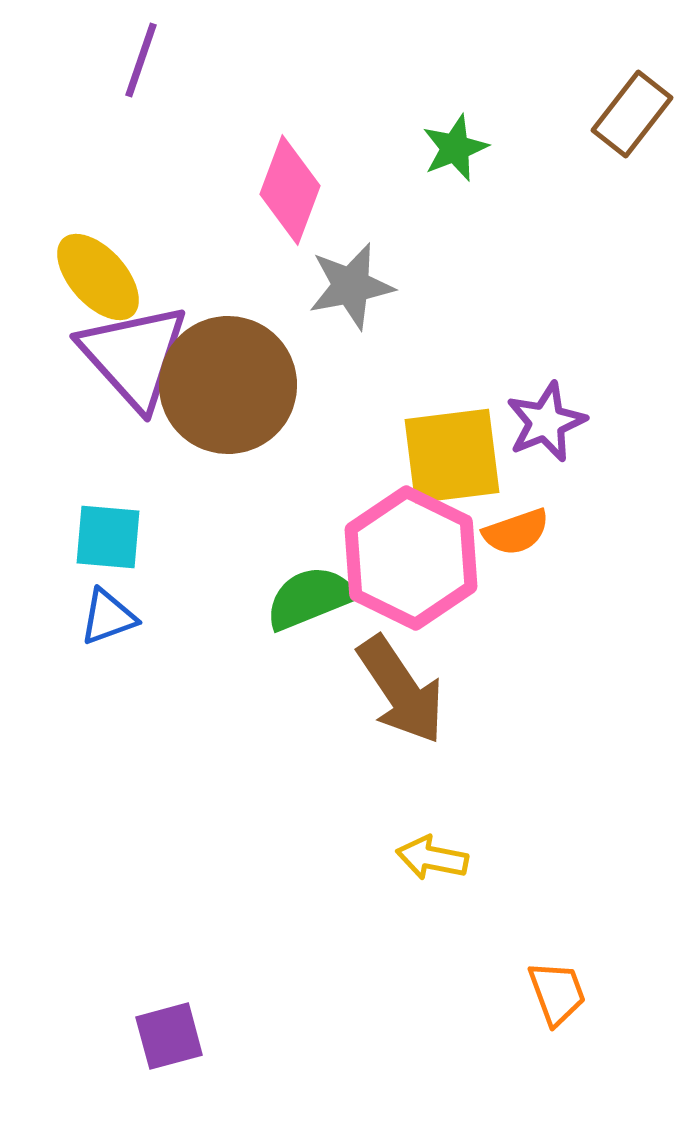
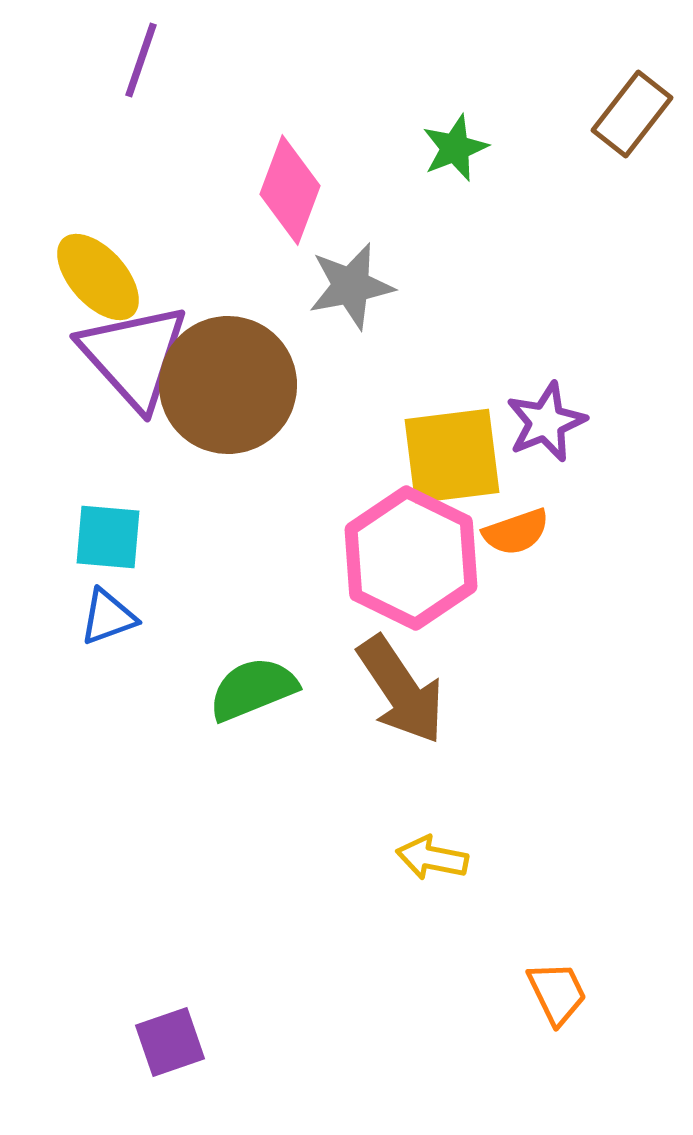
green semicircle: moved 57 px left, 91 px down
orange trapezoid: rotated 6 degrees counterclockwise
purple square: moved 1 px right, 6 px down; rotated 4 degrees counterclockwise
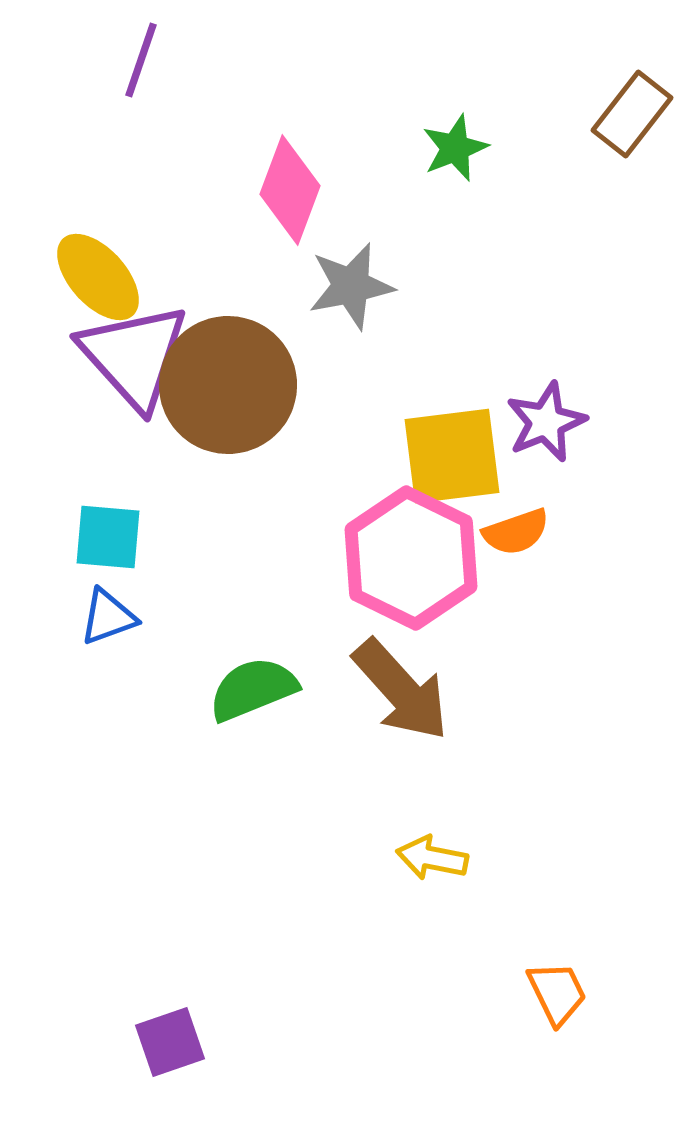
brown arrow: rotated 8 degrees counterclockwise
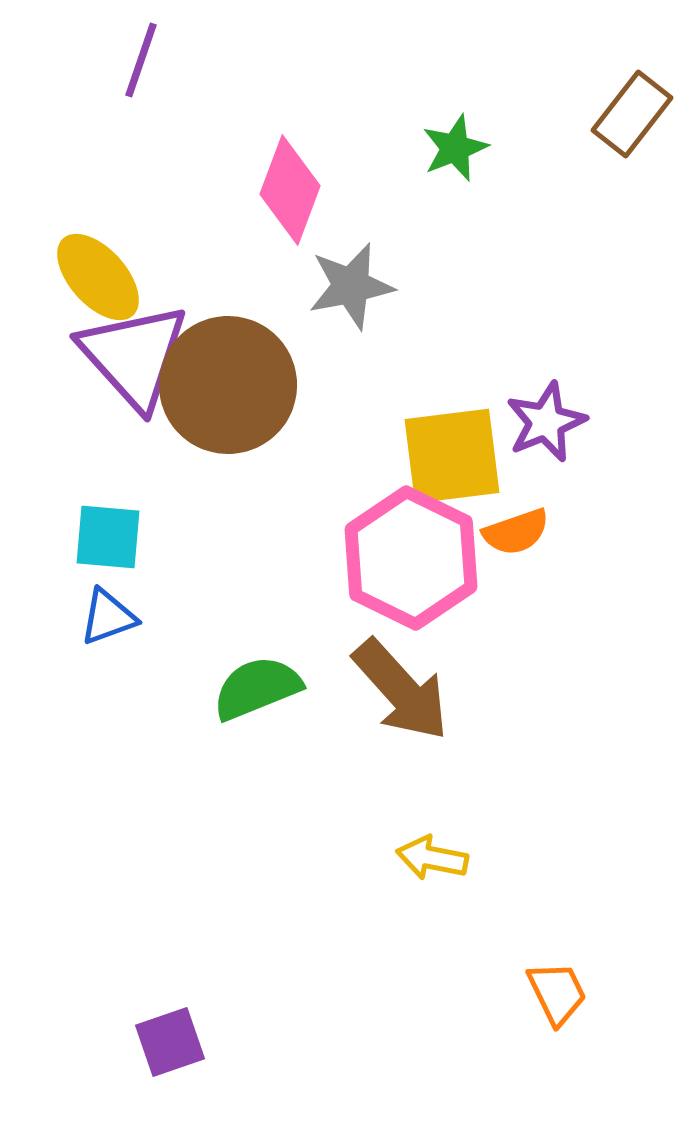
green semicircle: moved 4 px right, 1 px up
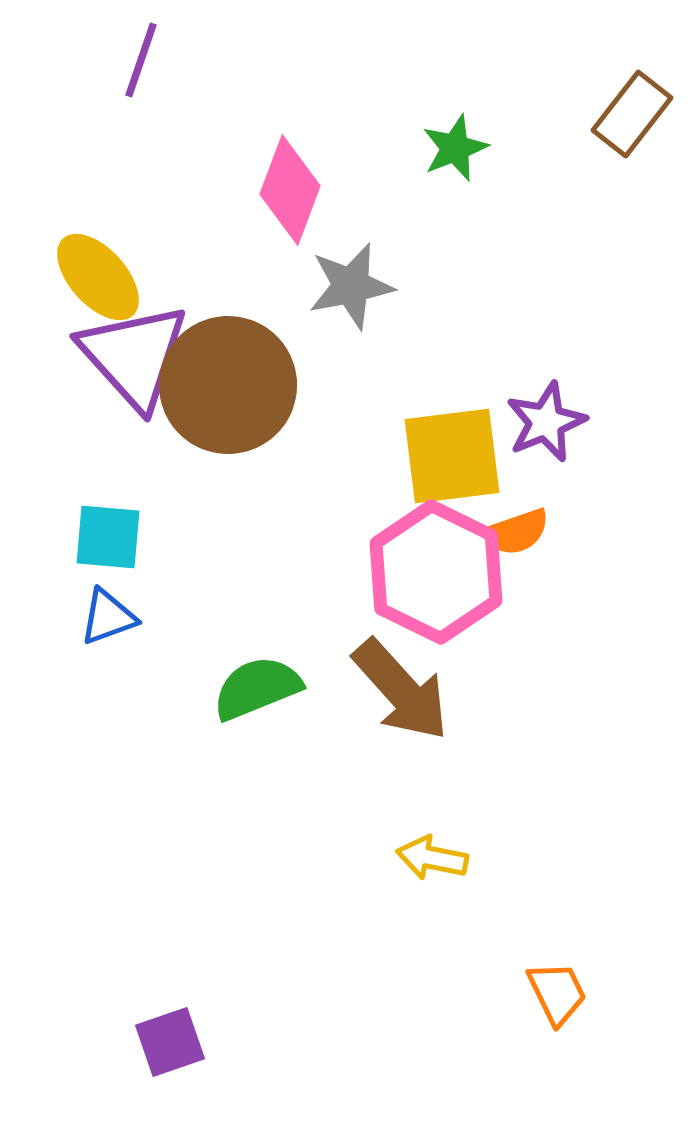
pink hexagon: moved 25 px right, 14 px down
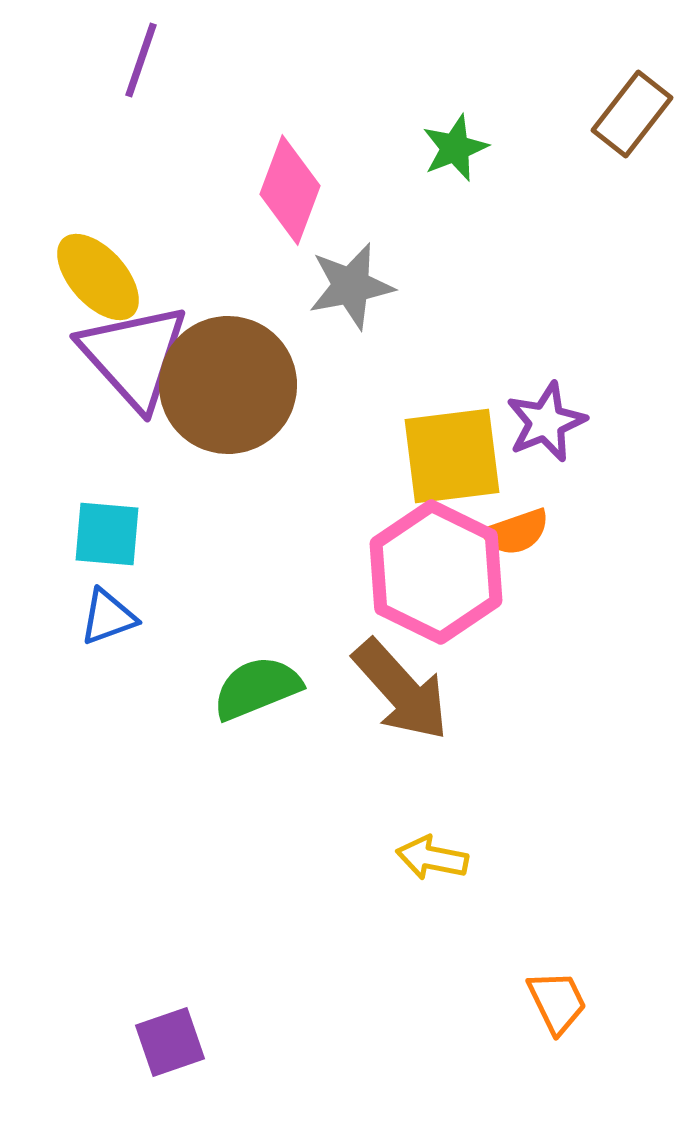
cyan square: moved 1 px left, 3 px up
orange trapezoid: moved 9 px down
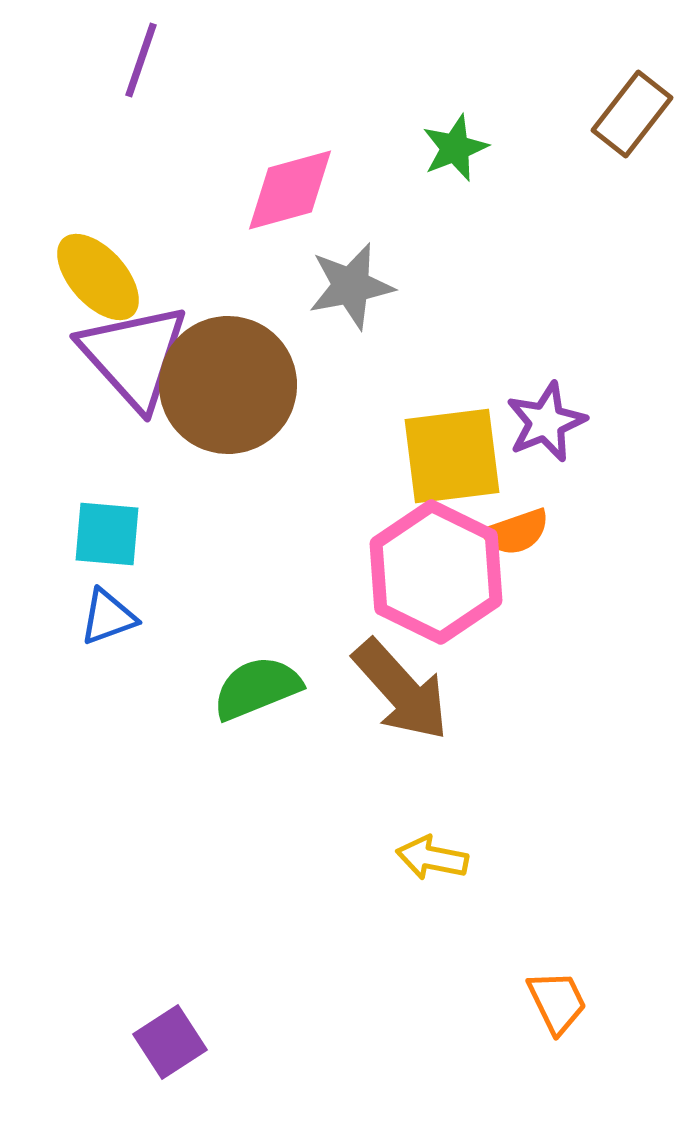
pink diamond: rotated 54 degrees clockwise
purple square: rotated 14 degrees counterclockwise
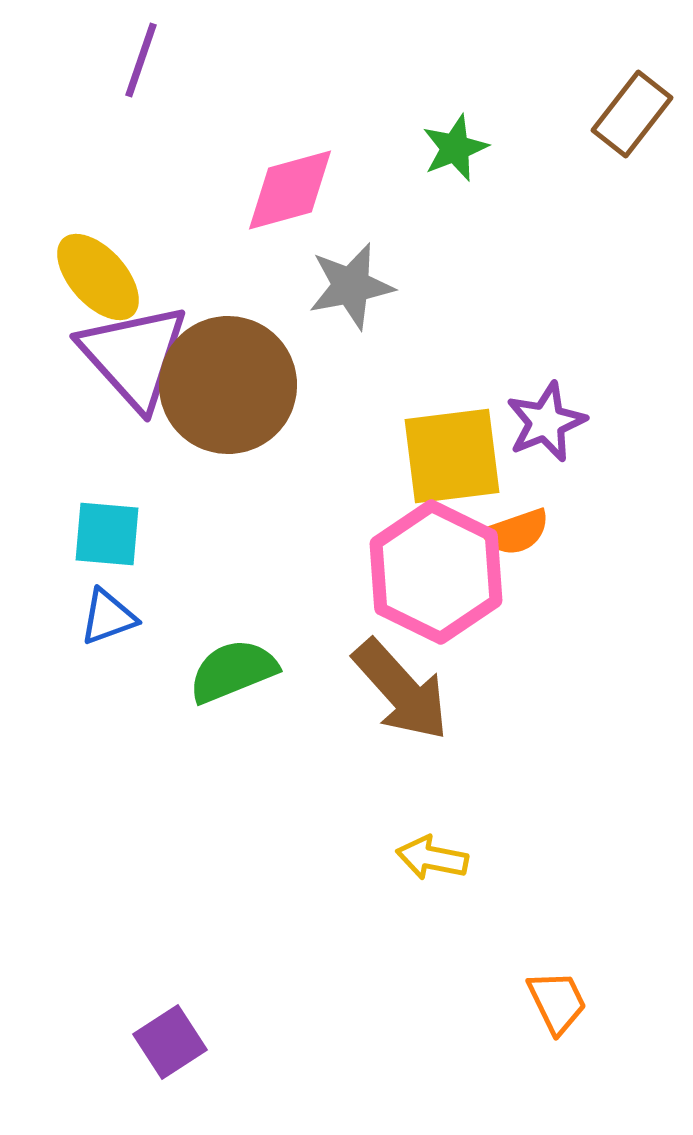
green semicircle: moved 24 px left, 17 px up
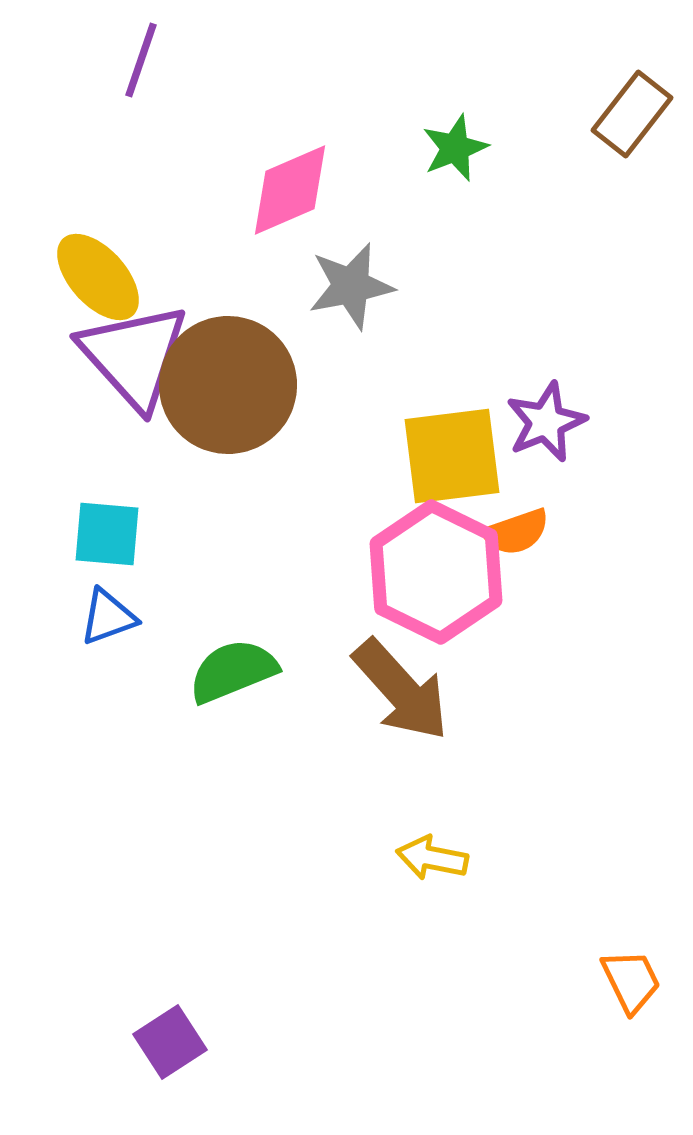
pink diamond: rotated 8 degrees counterclockwise
orange trapezoid: moved 74 px right, 21 px up
